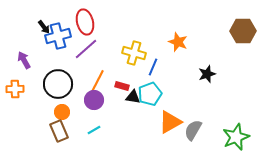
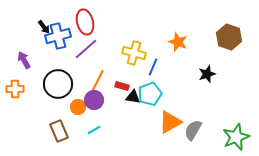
brown hexagon: moved 14 px left, 6 px down; rotated 20 degrees clockwise
orange circle: moved 16 px right, 5 px up
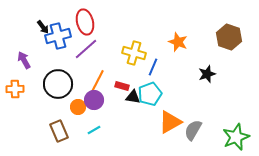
black arrow: moved 1 px left
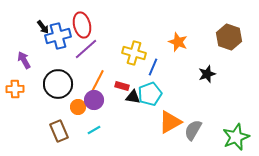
red ellipse: moved 3 px left, 3 px down
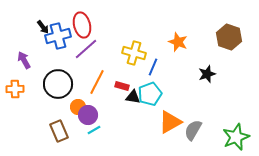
purple circle: moved 6 px left, 15 px down
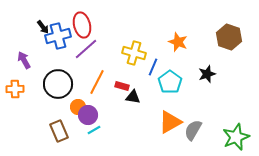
cyan pentagon: moved 20 px right, 12 px up; rotated 15 degrees counterclockwise
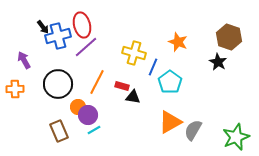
purple line: moved 2 px up
black star: moved 11 px right, 12 px up; rotated 24 degrees counterclockwise
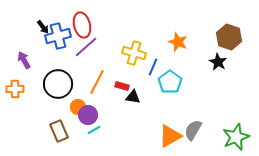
orange triangle: moved 14 px down
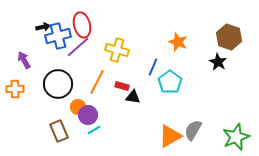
black arrow: rotated 64 degrees counterclockwise
purple line: moved 8 px left
yellow cross: moved 17 px left, 3 px up
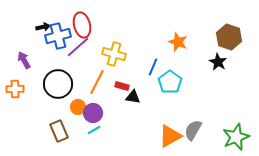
yellow cross: moved 3 px left, 4 px down
purple circle: moved 5 px right, 2 px up
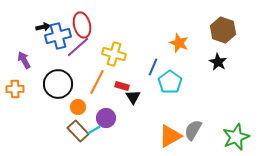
brown hexagon: moved 6 px left, 7 px up
orange star: moved 1 px right, 1 px down
black triangle: rotated 49 degrees clockwise
purple circle: moved 13 px right, 5 px down
brown rectangle: moved 19 px right; rotated 20 degrees counterclockwise
